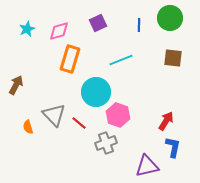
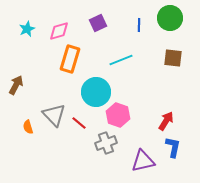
purple triangle: moved 4 px left, 5 px up
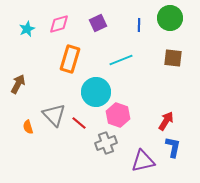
pink diamond: moved 7 px up
brown arrow: moved 2 px right, 1 px up
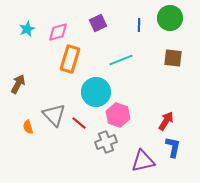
pink diamond: moved 1 px left, 8 px down
gray cross: moved 1 px up
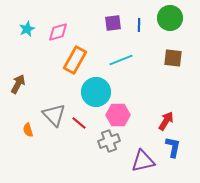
purple square: moved 15 px right; rotated 18 degrees clockwise
orange rectangle: moved 5 px right, 1 px down; rotated 12 degrees clockwise
pink hexagon: rotated 20 degrees counterclockwise
orange semicircle: moved 3 px down
gray cross: moved 3 px right, 1 px up
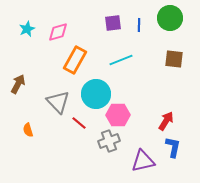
brown square: moved 1 px right, 1 px down
cyan circle: moved 2 px down
gray triangle: moved 4 px right, 13 px up
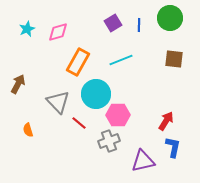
purple square: rotated 24 degrees counterclockwise
orange rectangle: moved 3 px right, 2 px down
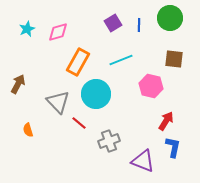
pink hexagon: moved 33 px right, 29 px up; rotated 15 degrees clockwise
purple triangle: rotated 35 degrees clockwise
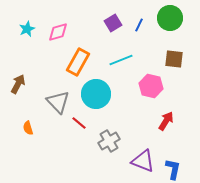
blue line: rotated 24 degrees clockwise
orange semicircle: moved 2 px up
gray cross: rotated 10 degrees counterclockwise
blue L-shape: moved 22 px down
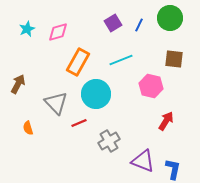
gray triangle: moved 2 px left, 1 px down
red line: rotated 63 degrees counterclockwise
